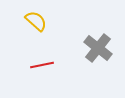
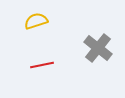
yellow semicircle: rotated 60 degrees counterclockwise
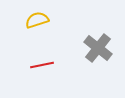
yellow semicircle: moved 1 px right, 1 px up
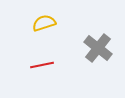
yellow semicircle: moved 7 px right, 3 px down
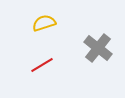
red line: rotated 20 degrees counterclockwise
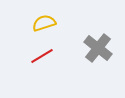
red line: moved 9 px up
